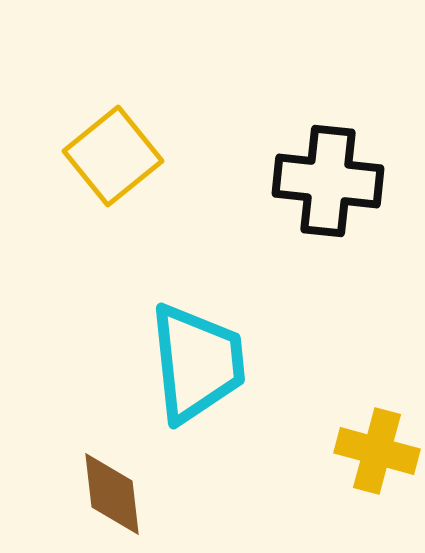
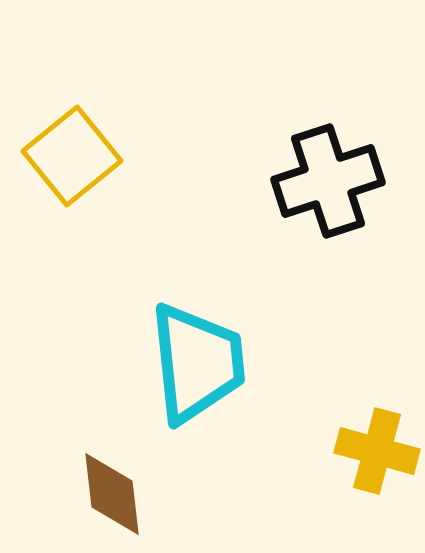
yellow square: moved 41 px left
black cross: rotated 24 degrees counterclockwise
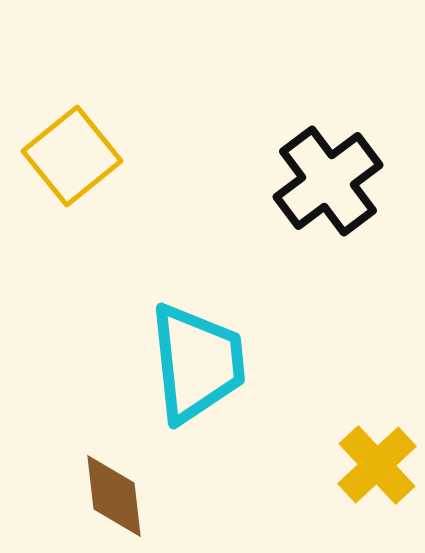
black cross: rotated 19 degrees counterclockwise
yellow cross: moved 14 px down; rotated 32 degrees clockwise
brown diamond: moved 2 px right, 2 px down
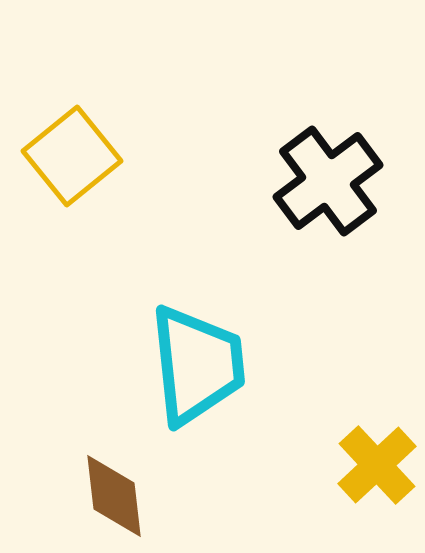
cyan trapezoid: moved 2 px down
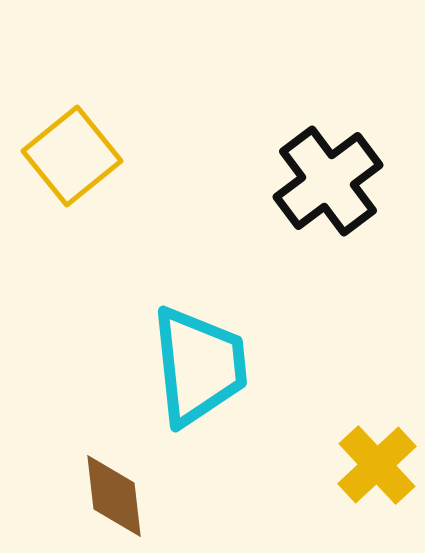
cyan trapezoid: moved 2 px right, 1 px down
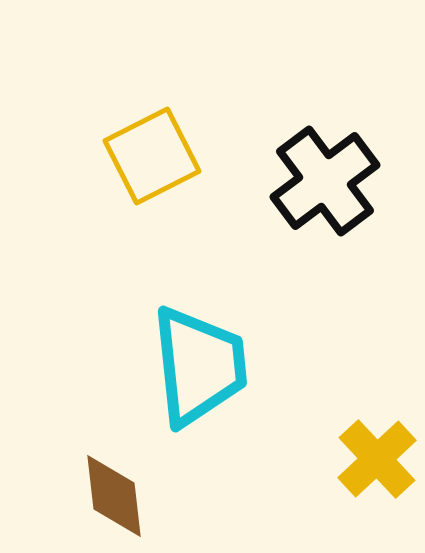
yellow square: moved 80 px right; rotated 12 degrees clockwise
black cross: moved 3 px left
yellow cross: moved 6 px up
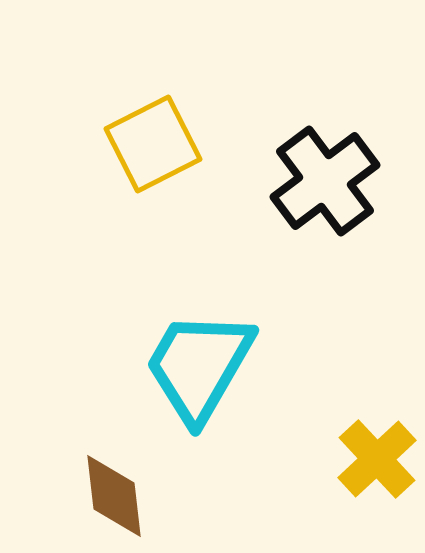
yellow square: moved 1 px right, 12 px up
cyan trapezoid: rotated 144 degrees counterclockwise
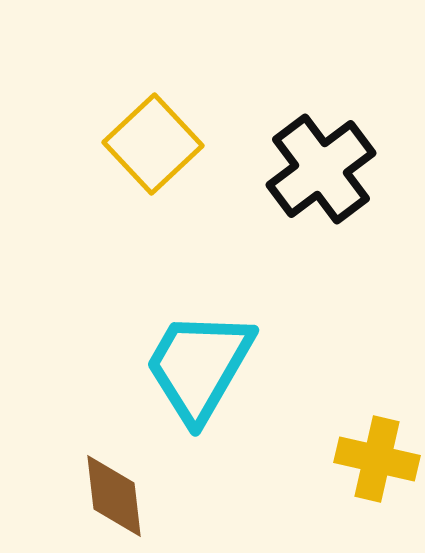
yellow square: rotated 16 degrees counterclockwise
black cross: moved 4 px left, 12 px up
yellow cross: rotated 34 degrees counterclockwise
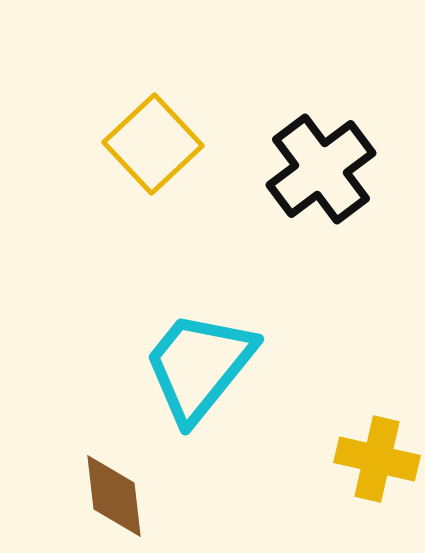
cyan trapezoid: rotated 9 degrees clockwise
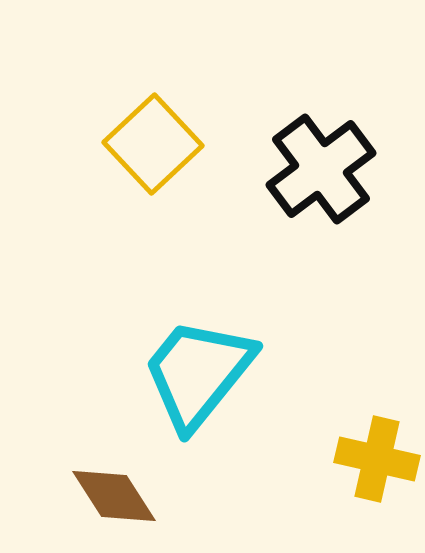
cyan trapezoid: moved 1 px left, 7 px down
brown diamond: rotated 26 degrees counterclockwise
